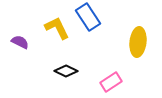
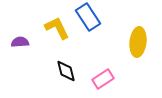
purple semicircle: rotated 30 degrees counterclockwise
black diamond: rotated 50 degrees clockwise
pink rectangle: moved 8 px left, 3 px up
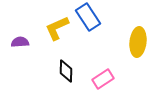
yellow L-shape: rotated 88 degrees counterclockwise
black diamond: rotated 15 degrees clockwise
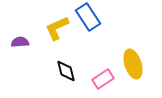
yellow ellipse: moved 5 px left, 22 px down; rotated 24 degrees counterclockwise
black diamond: rotated 15 degrees counterclockwise
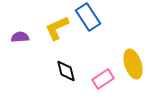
purple semicircle: moved 5 px up
